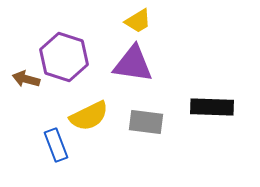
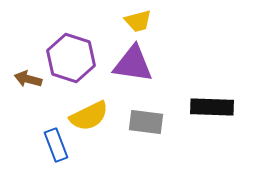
yellow trapezoid: rotated 16 degrees clockwise
purple hexagon: moved 7 px right, 1 px down
brown arrow: moved 2 px right
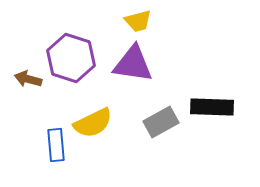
yellow semicircle: moved 4 px right, 7 px down
gray rectangle: moved 15 px right; rotated 36 degrees counterclockwise
blue rectangle: rotated 16 degrees clockwise
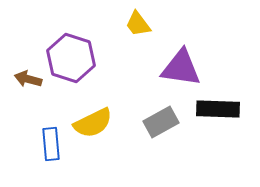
yellow trapezoid: moved 3 px down; rotated 68 degrees clockwise
purple triangle: moved 48 px right, 4 px down
black rectangle: moved 6 px right, 2 px down
blue rectangle: moved 5 px left, 1 px up
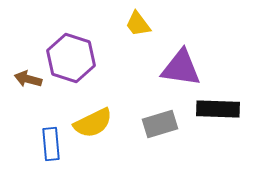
gray rectangle: moved 1 px left, 2 px down; rotated 12 degrees clockwise
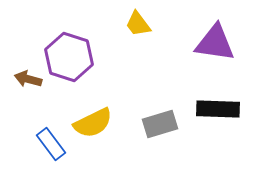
purple hexagon: moved 2 px left, 1 px up
purple triangle: moved 34 px right, 25 px up
blue rectangle: rotated 32 degrees counterclockwise
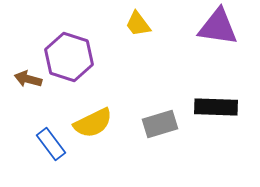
purple triangle: moved 3 px right, 16 px up
black rectangle: moved 2 px left, 2 px up
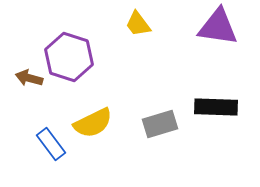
brown arrow: moved 1 px right, 1 px up
